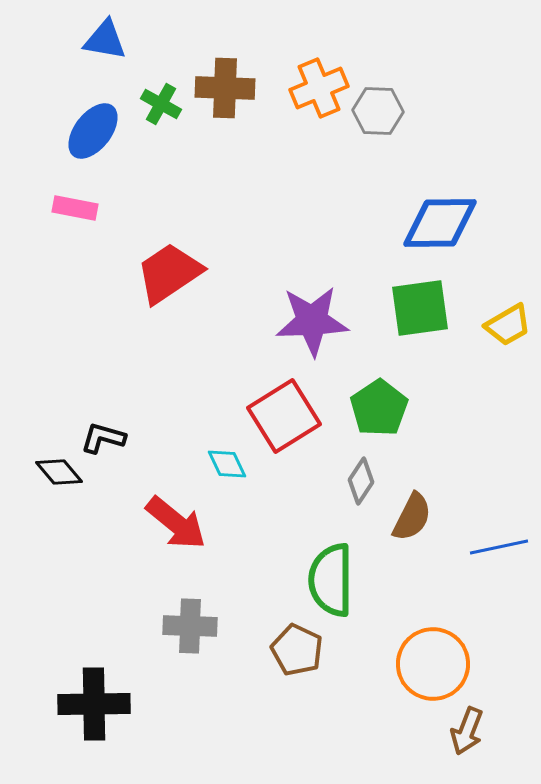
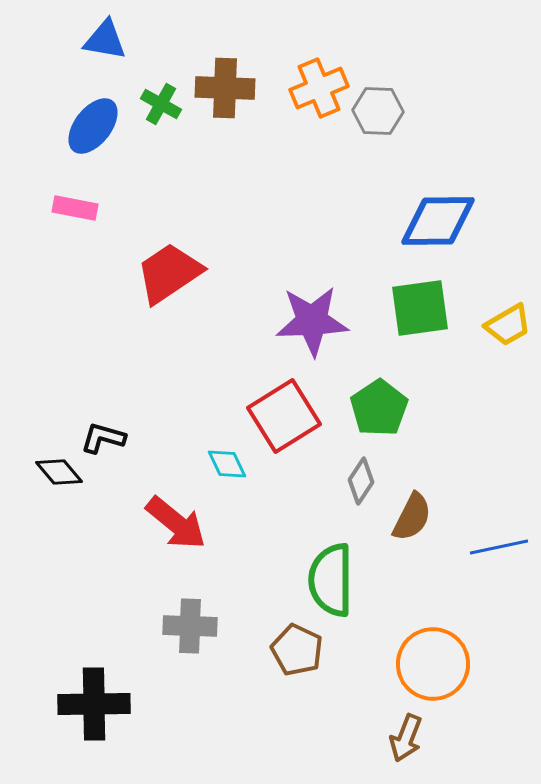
blue ellipse: moved 5 px up
blue diamond: moved 2 px left, 2 px up
brown arrow: moved 61 px left, 7 px down
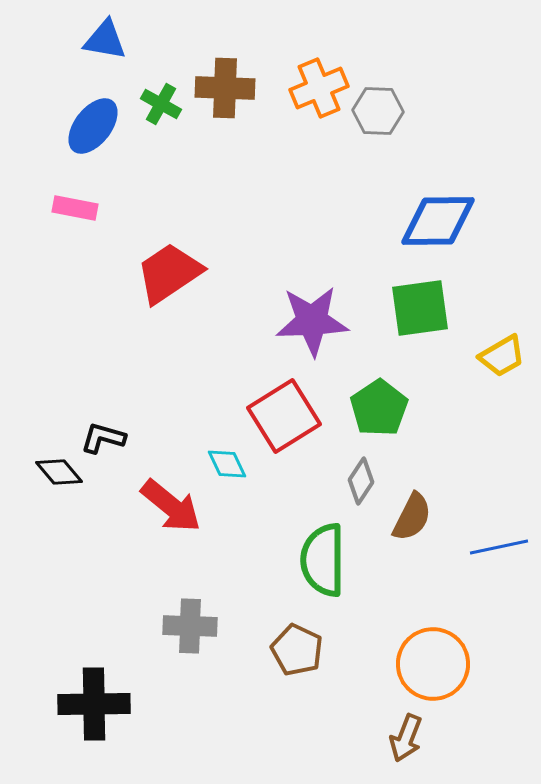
yellow trapezoid: moved 6 px left, 31 px down
red arrow: moved 5 px left, 17 px up
green semicircle: moved 8 px left, 20 px up
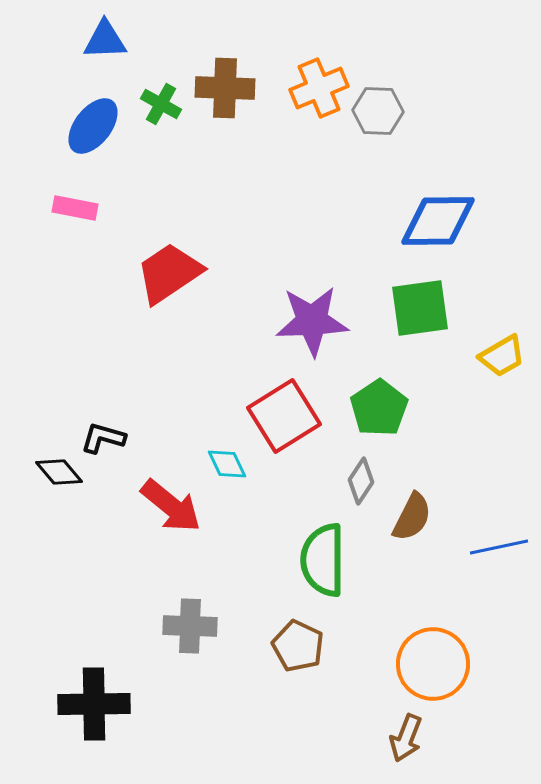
blue triangle: rotated 12 degrees counterclockwise
brown pentagon: moved 1 px right, 4 px up
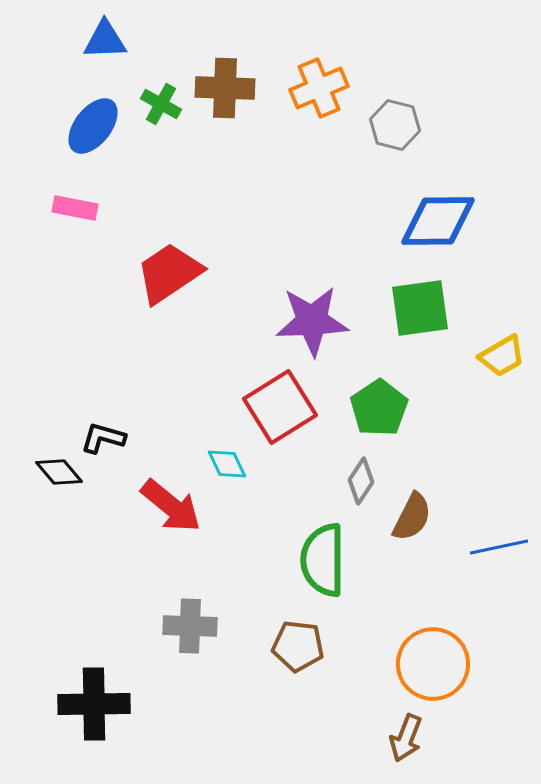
gray hexagon: moved 17 px right, 14 px down; rotated 12 degrees clockwise
red square: moved 4 px left, 9 px up
brown pentagon: rotated 18 degrees counterclockwise
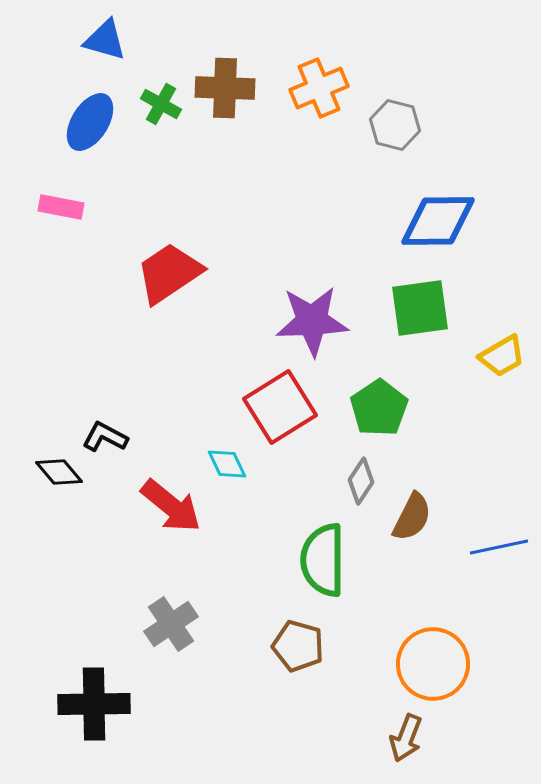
blue triangle: rotated 18 degrees clockwise
blue ellipse: moved 3 px left, 4 px up; rotated 6 degrees counterclockwise
pink rectangle: moved 14 px left, 1 px up
black L-shape: moved 2 px right, 1 px up; rotated 12 degrees clockwise
gray cross: moved 19 px left, 2 px up; rotated 36 degrees counterclockwise
brown pentagon: rotated 9 degrees clockwise
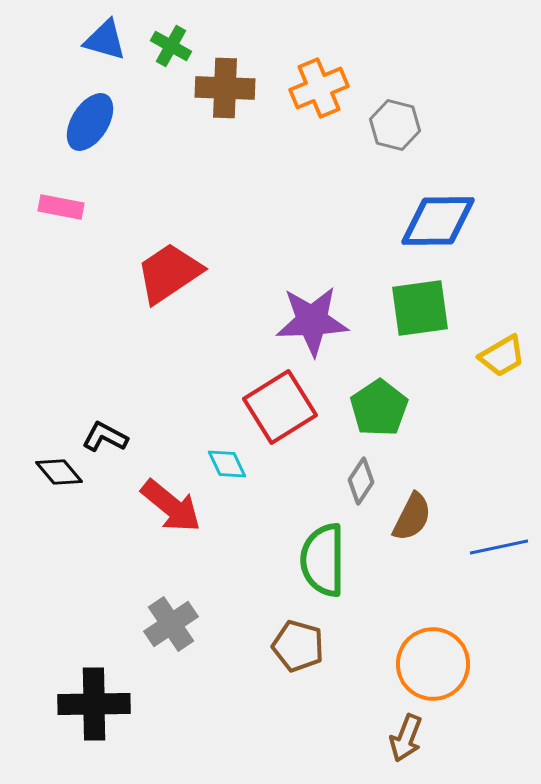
green cross: moved 10 px right, 58 px up
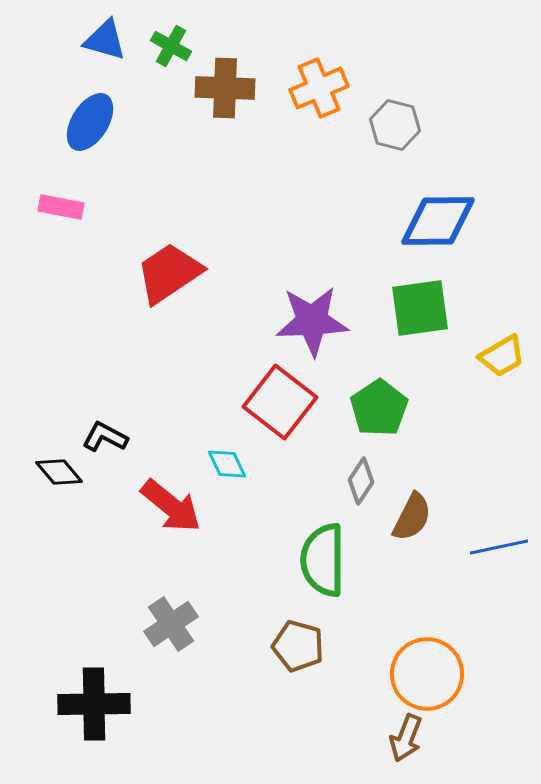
red square: moved 5 px up; rotated 20 degrees counterclockwise
orange circle: moved 6 px left, 10 px down
